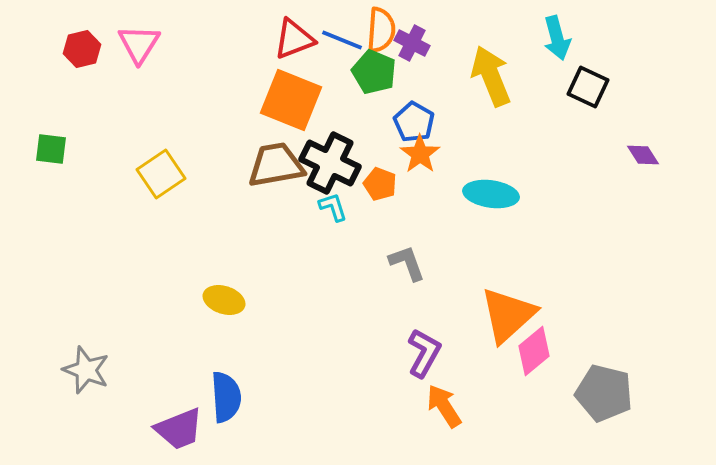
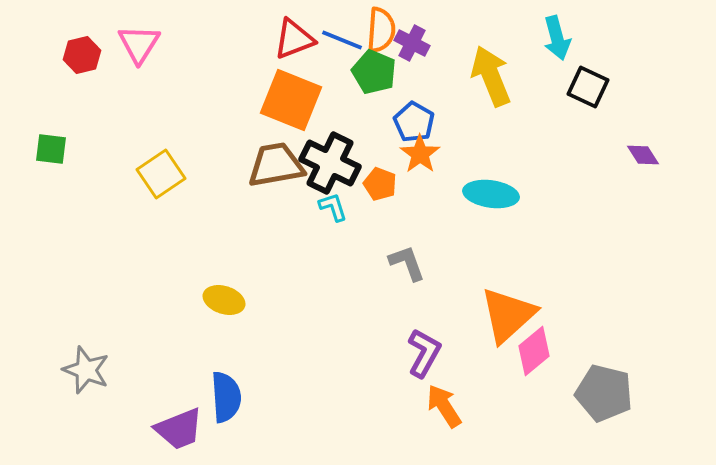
red hexagon: moved 6 px down
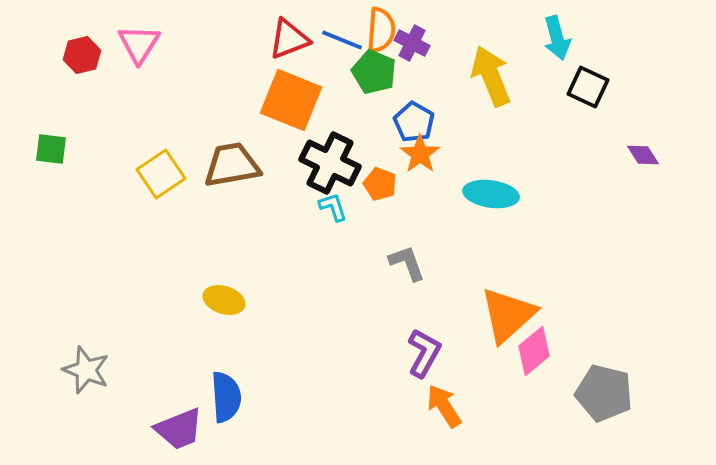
red triangle: moved 5 px left
brown trapezoid: moved 44 px left
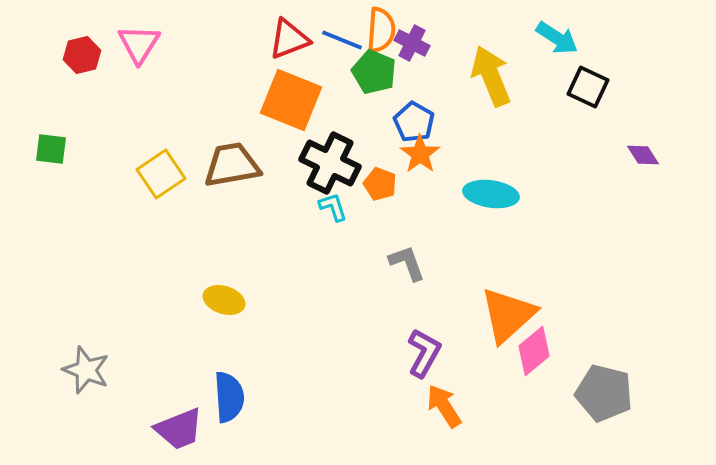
cyan arrow: rotated 42 degrees counterclockwise
blue semicircle: moved 3 px right
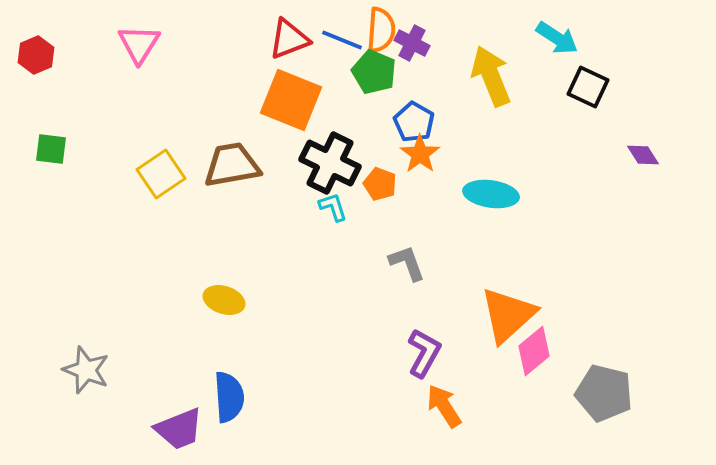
red hexagon: moved 46 px left; rotated 9 degrees counterclockwise
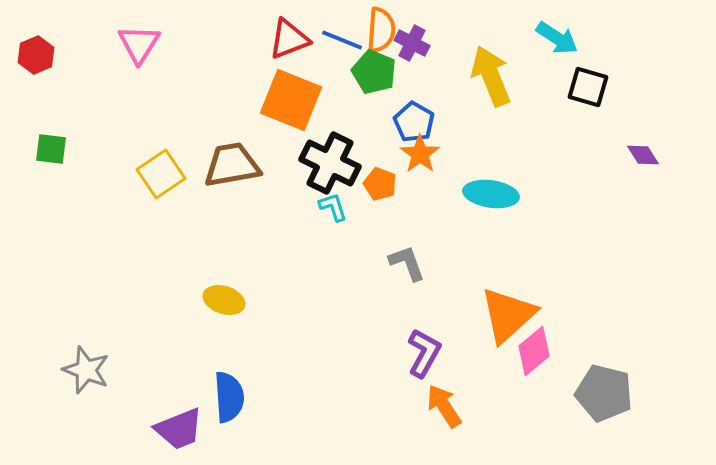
black square: rotated 9 degrees counterclockwise
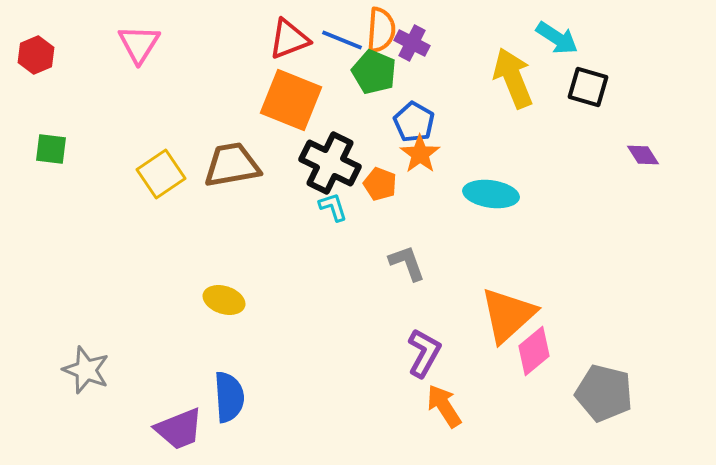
yellow arrow: moved 22 px right, 2 px down
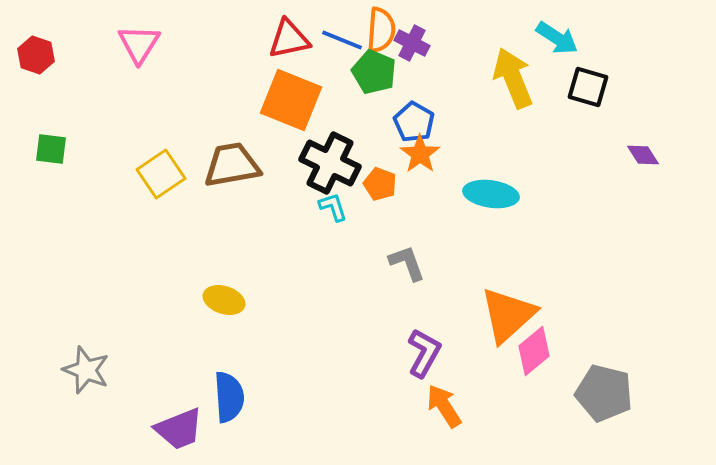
red triangle: rotated 9 degrees clockwise
red hexagon: rotated 18 degrees counterclockwise
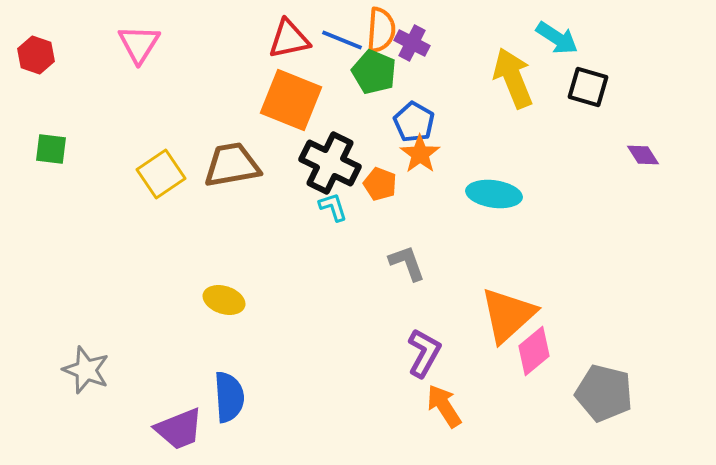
cyan ellipse: moved 3 px right
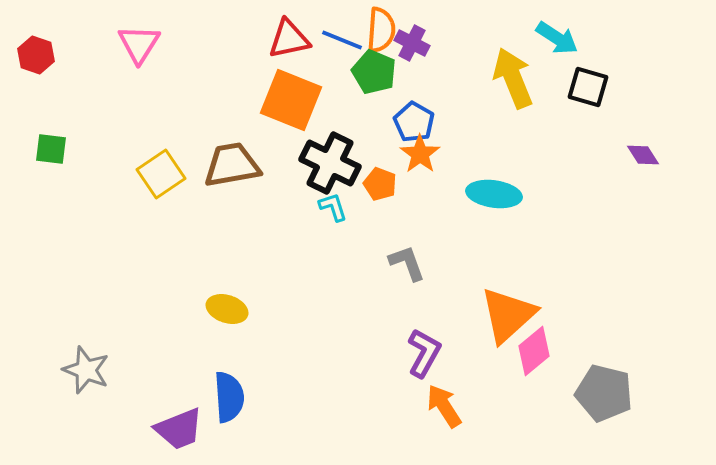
yellow ellipse: moved 3 px right, 9 px down
